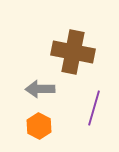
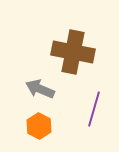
gray arrow: rotated 24 degrees clockwise
purple line: moved 1 px down
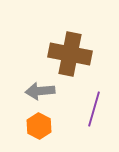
brown cross: moved 3 px left, 2 px down
gray arrow: moved 2 px down; rotated 28 degrees counterclockwise
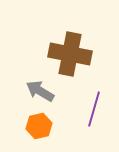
gray arrow: rotated 36 degrees clockwise
orange hexagon: rotated 20 degrees clockwise
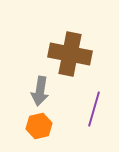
gray arrow: rotated 112 degrees counterclockwise
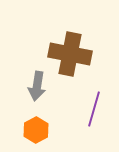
gray arrow: moved 3 px left, 5 px up
orange hexagon: moved 3 px left, 4 px down; rotated 15 degrees counterclockwise
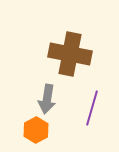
gray arrow: moved 10 px right, 13 px down
purple line: moved 2 px left, 1 px up
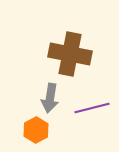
gray arrow: moved 3 px right, 1 px up
purple line: rotated 60 degrees clockwise
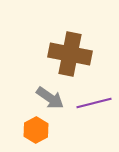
gray arrow: rotated 64 degrees counterclockwise
purple line: moved 2 px right, 5 px up
